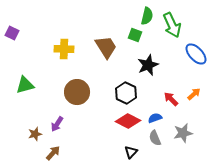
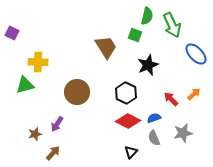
yellow cross: moved 26 px left, 13 px down
blue semicircle: moved 1 px left
gray semicircle: moved 1 px left
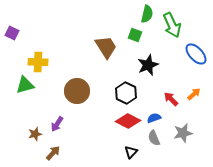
green semicircle: moved 2 px up
brown circle: moved 1 px up
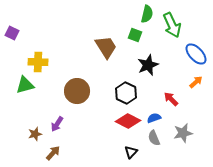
orange arrow: moved 2 px right, 12 px up
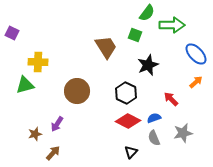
green semicircle: moved 1 px up; rotated 24 degrees clockwise
green arrow: rotated 65 degrees counterclockwise
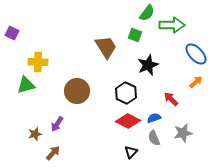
green triangle: moved 1 px right
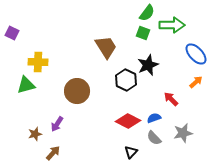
green square: moved 8 px right, 2 px up
black hexagon: moved 13 px up
gray semicircle: rotated 21 degrees counterclockwise
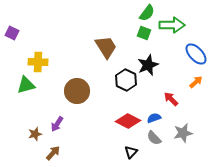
green square: moved 1 px right
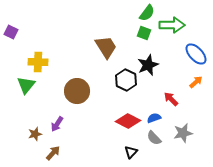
purple square: moved 1 px left, 1 px up
green triangle: rotated 36 degrees counterclockwise
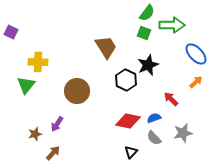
red diamond: rotated 15 degrees counterclockwise
